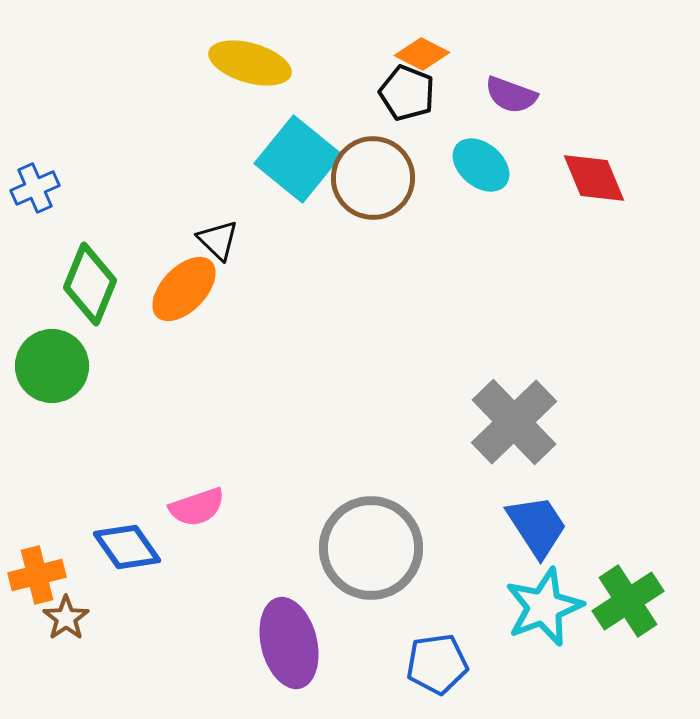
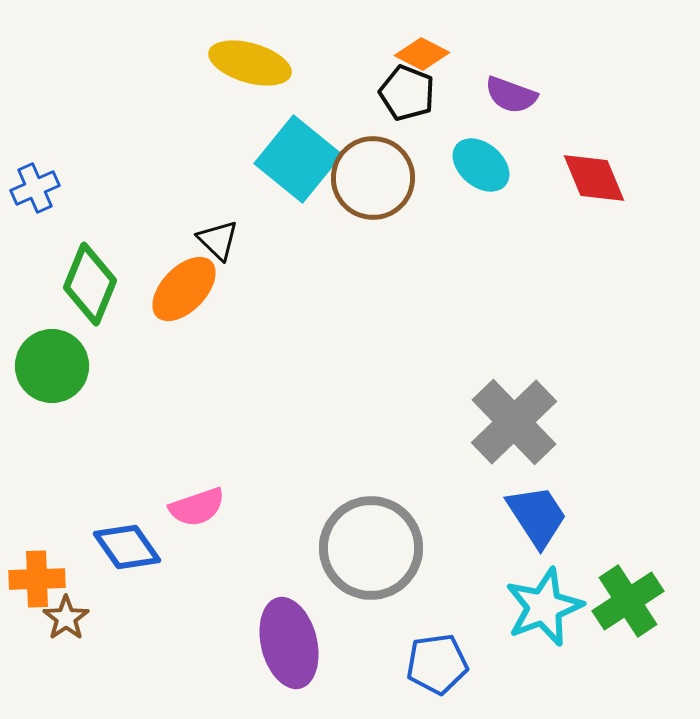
blue trapezoid: moved 10 px up
orange cross: moved 4 px down; rotated 12 degrees clockwise
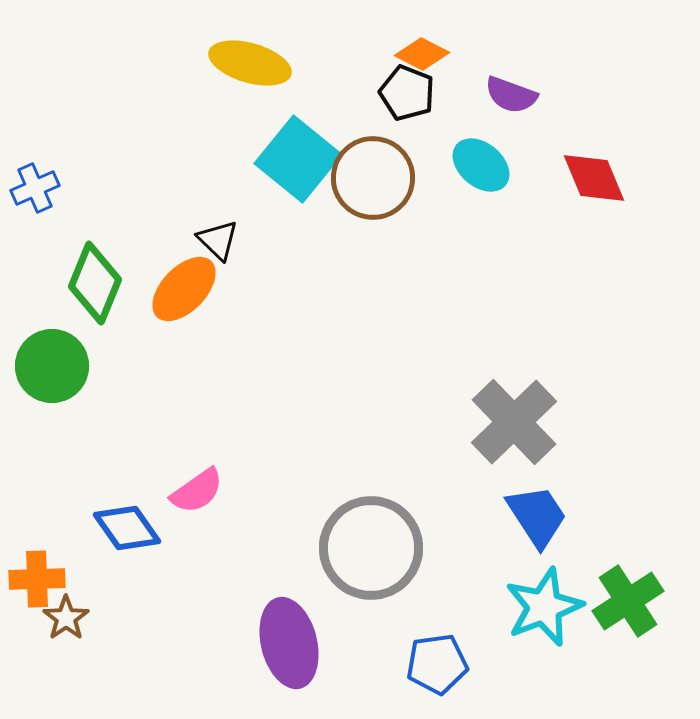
green diamond: moved 5 px right, 1 px up
pink semicircle: moved 16 px up; rotated 16 degrees counterclockwise
blue diamond: moved 19 px up
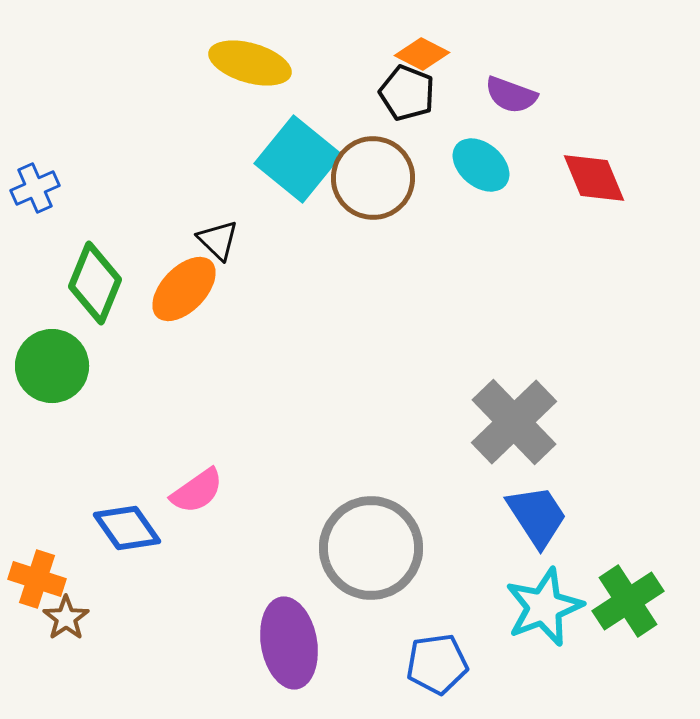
orange cross: rotated 20 degrees clockwise
purple ellipse: rotated 4 degrees clockwise
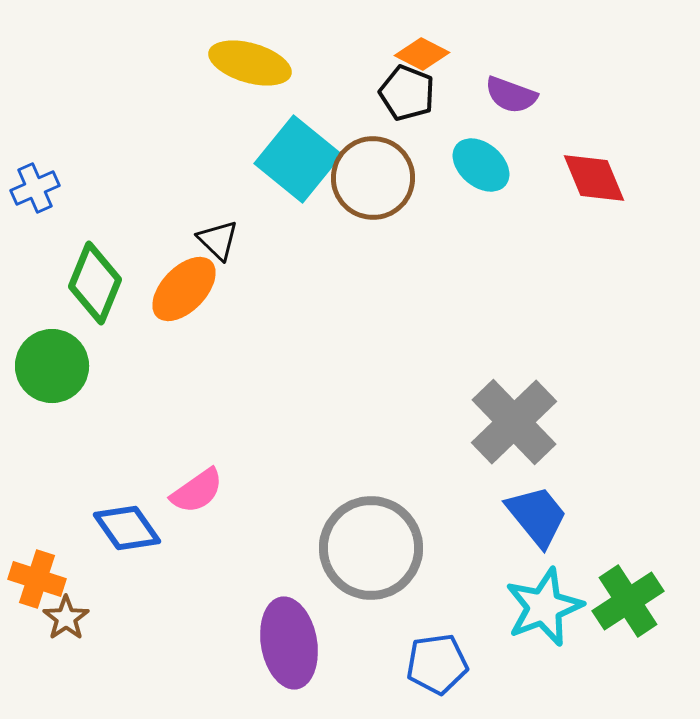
blue trapezoid: rotated 6 degrees counterclockwise
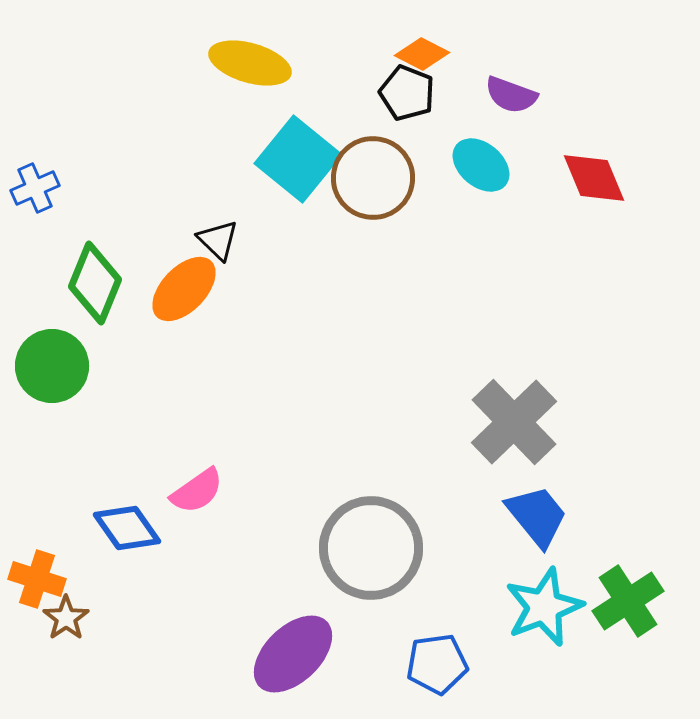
purple ellipse: moved 4 px right, 11 px down; rotated 56 degrees clockwise
